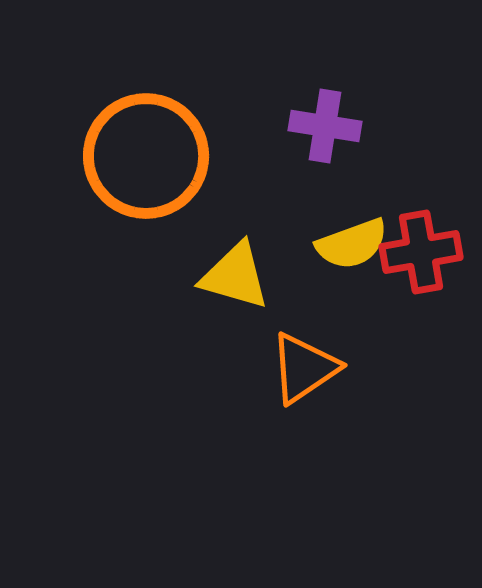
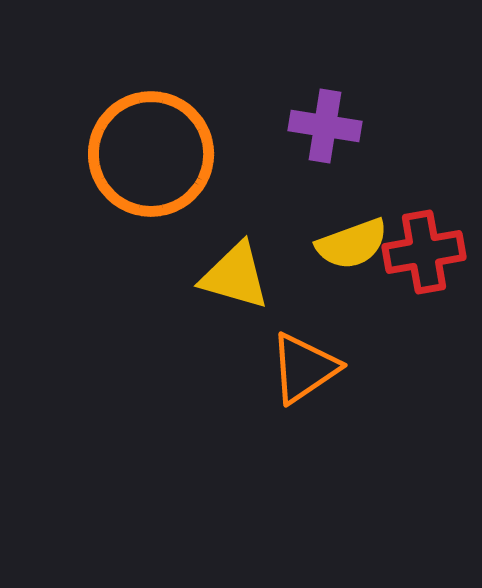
orange circle: moved 5 px right, 2 px up
red cross: moved 3 px right
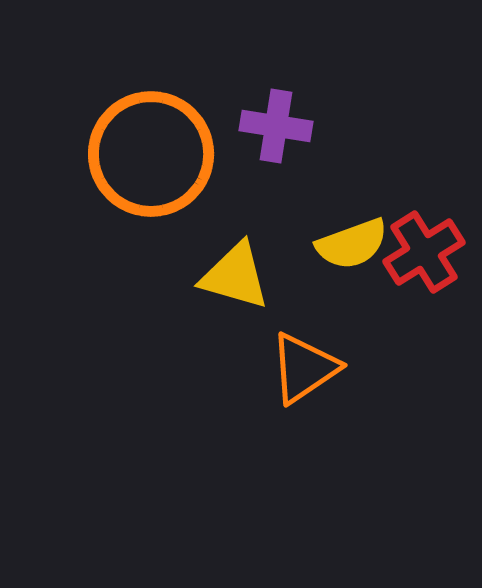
purple cross: moved 49 px left
red cross: rotated 22 degrees counterclockwise
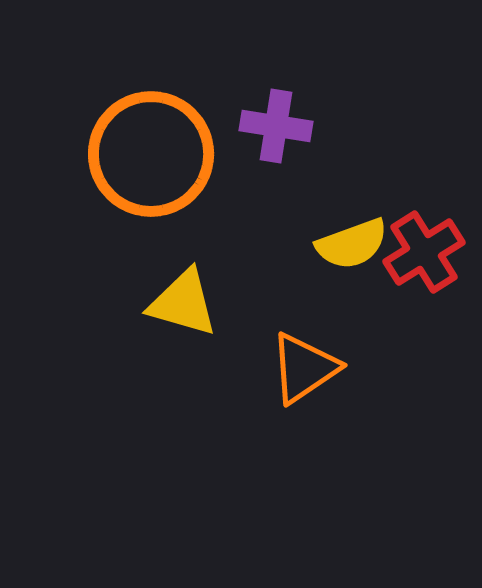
yellow triangle: moved 52 px left, 27 px down
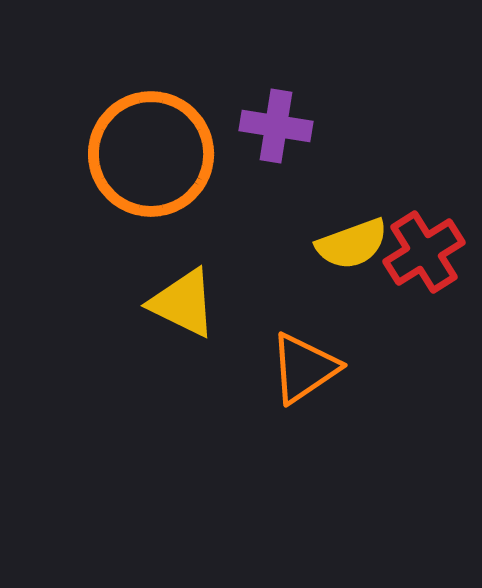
yellow triangle: rotated 10 degrees clockwise
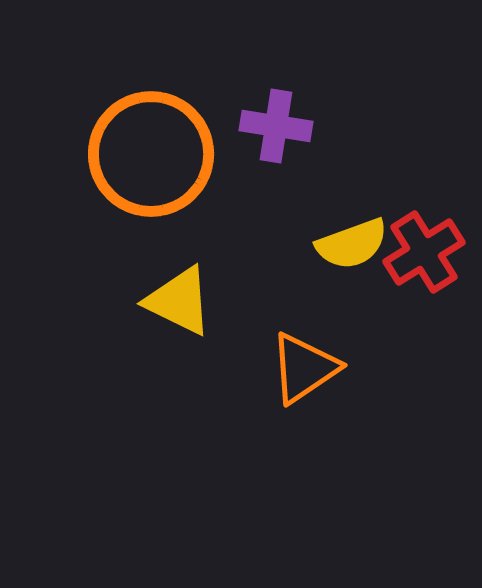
yellow triangle: moved 4 px left, 2 px up
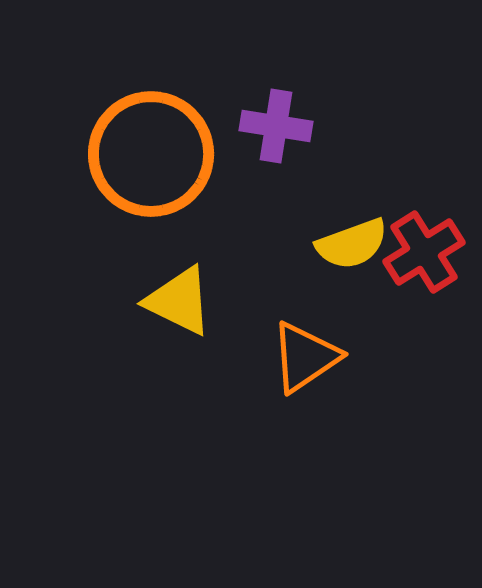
orange triangle: moved 1 px right, 11 px up
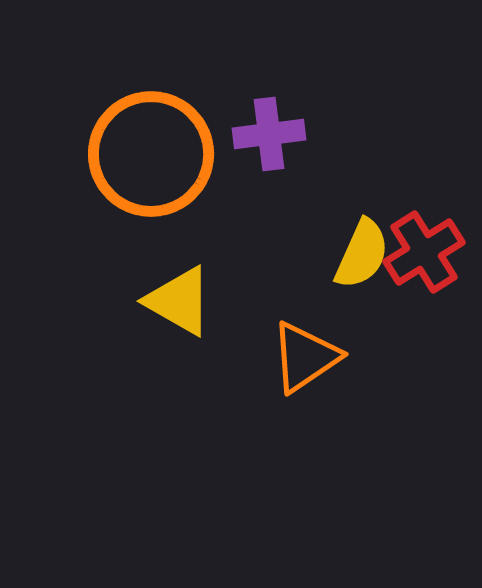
purple cross: moved 7 px left, 8 px down; rotated 16 degrees counterclockwise
yellow semicircle: moved 10 px right, 10 px down; rotated 46 degrees counterclockwise
yellow triangle: rotated 4 degrees clockwise
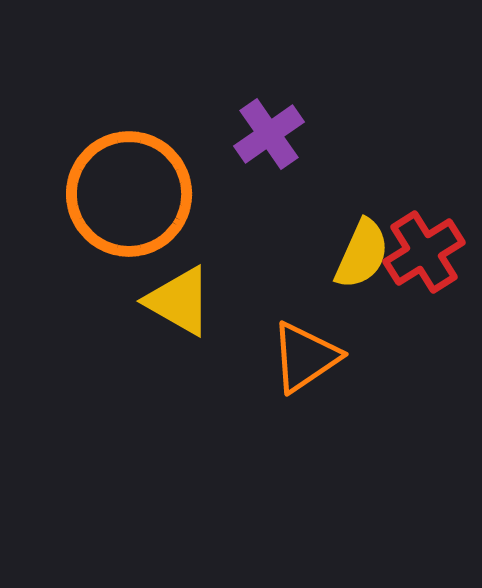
purple cross: rotated 28 degrees counterclockwise
orange circle: moved 22 px left, 40 px down
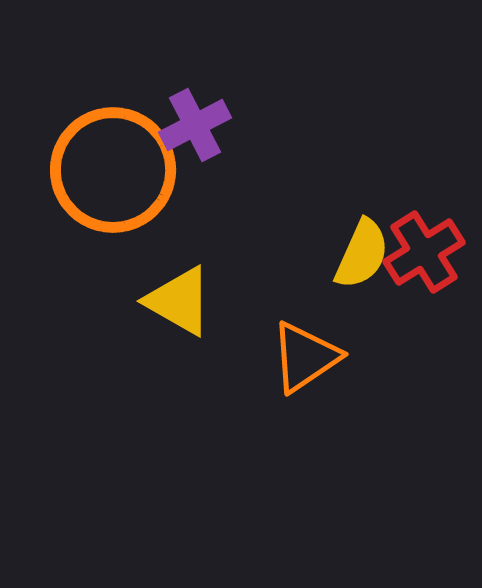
purple cross: moved 74 px left, 9 px up; rotated 8 degrees clockwise
orange circle: moved 16 px left, 24 px up
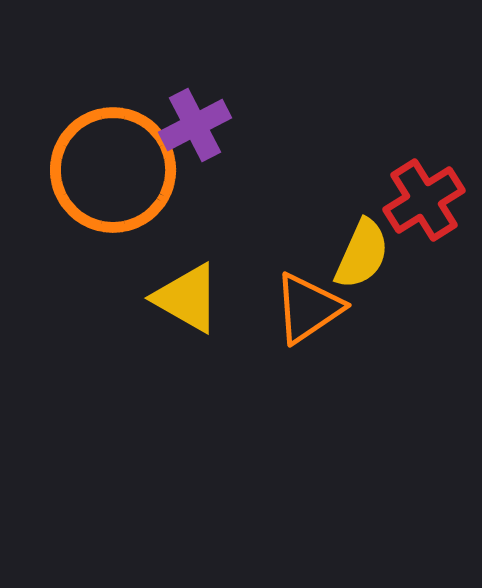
red cross: moved 52 px up
yellow triangle: moved 8 px right, 3 px up
orange triangle: moved 3 px right, 49 px up
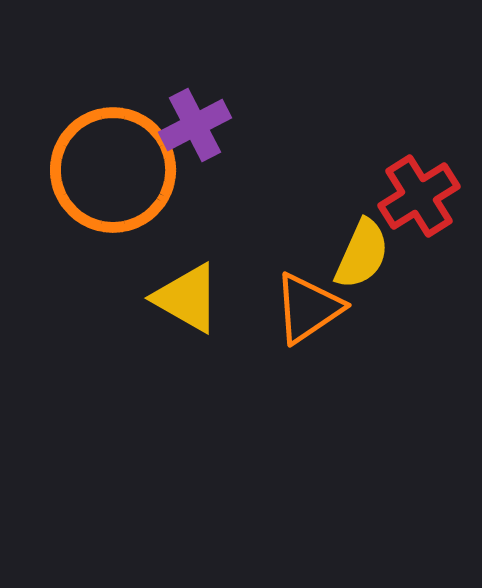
red cross: moved 5 px left, 4 px up
